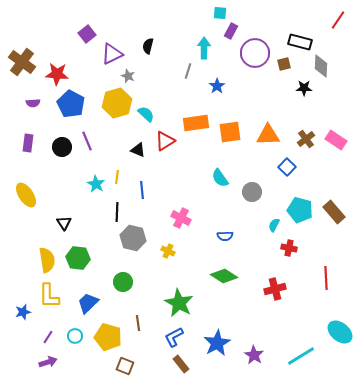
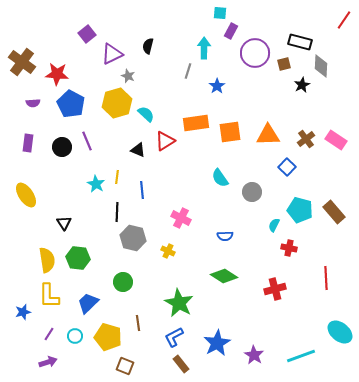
red line at (338, 20): moved 6 px right
black star at (304, 88): moved 2 px left, 3 px up; rotated 28 degrees counterclockwise
purple line at (48, 337): moved 1 px right, 3 px up
cyan line at (301, 356): rotated 12 degrees clockwise
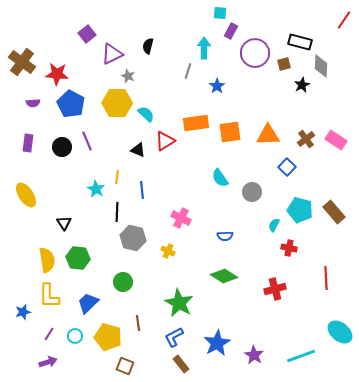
yellow hexagon at (117, 103): rotated 16 degrees clockwise
cyan star at (96, 184): moved 5 px down
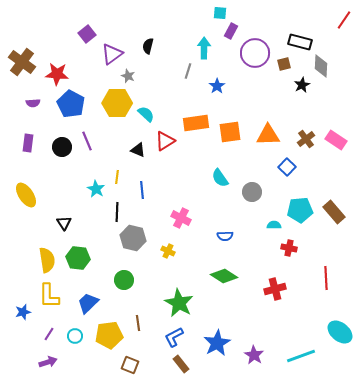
purple triangle at (112, 54): rotated 10 degrees counterclockwise
cyan pentagon at (300, 210): rotated 20 degrees counterclockwise
cyan semicircle at (274, 225): rotated 64 degrees clockwise
green circle at (123, 282): moved 1 px right, 2 px up
yellow pentagon at (108, 337): moved 1 px right, 2 px up; rotated 24 degrees counterclockwise
brown square at (125, 366): moved 5 px right, 1 px up
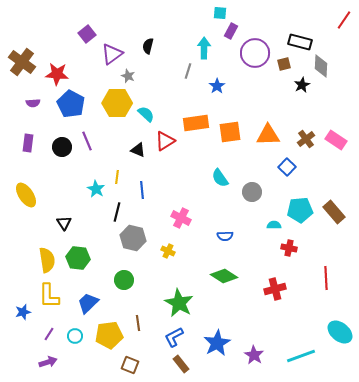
black line at (117, 212): rotated 12 degrees clockwise
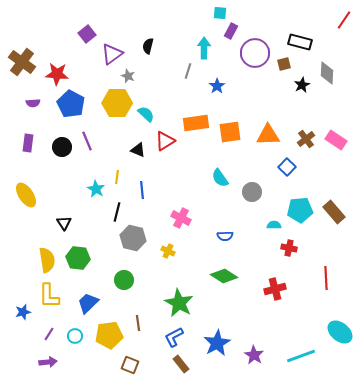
gray diamond at (321, 66): moved 6 px right, 7 px down
purple arrow at (48, 362): rotated 12 degrees clockwise
